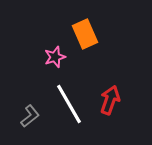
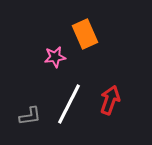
pink star: rotated 10 degrees clockwise
white line: rotated 57 degrees clockwise
gray L-shape: rotated 30 degrees clockwise
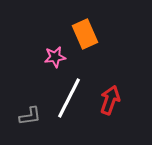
white line: moved 6 px up
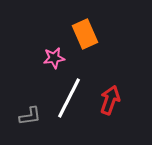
pink star: moved 1 px left, 1 px down
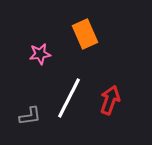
pink star: moved 14 px left, 4 px up
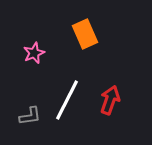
pink star: moved 6 px left, 1 px up; rotated 15 degrees counterclockwise
white line: moved 2 px left, 2 px down
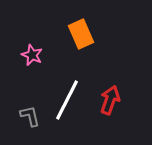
orange rectangle: moved 4 px left
pink star: moved 2 px left, 2 px down; rotated 25 degrees counterclockwise
gray L-shape: rotated 95 degrees counterclockwise
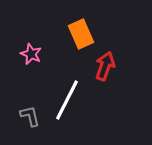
pink star: moved 1 px left, 1 px up
red arrow: moved 5 px left, 34 px up
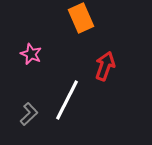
orange rectangle: moved 16 px up
gray L-shape: moved 1 px left, 2 px up; rotated 60 degrees clockwise
